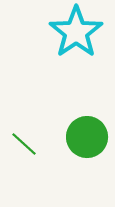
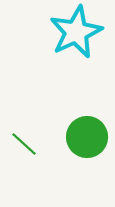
cyan star: rotated 10 degrees clockwise
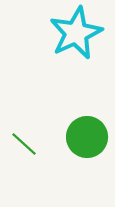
cyan star: moved 1 px down
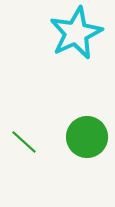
green line: moved 2 px up
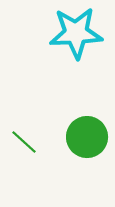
cyan star: rotated 22 degrees clockwise
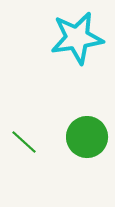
cyan star: moved 1 px right, 5 px down; rotated 6 degrees counterclockwise
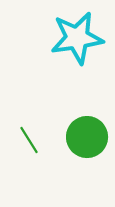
green line: moved 5 px right, 2 px up; rotated 16 degrees clockwise
